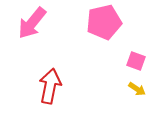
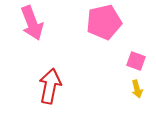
pink arrow: rotated 60 degrees counterclockwise
yellow arrow: rotated 42 degrees clockwise
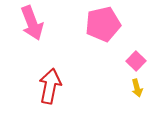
pink pentagon: moved 1 px left, 2 px down
pink square: rotated 24 degrees clockwise
yellow arrow: moved 1 px up
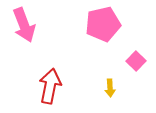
pink arrow: moved 8 px left, 2 px down
yellow arrow: moved 27 px left; rotated 12 degrees clockwise
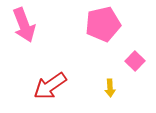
pink square: moved 1 px left
red arrow: rotated 136 degrees counterclockwise
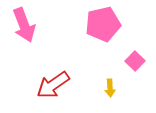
red arrow: moved 3 px right, 1 px up
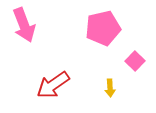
pink pentagon: moved 4 px down
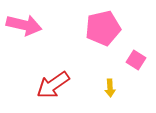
pink arrow: rotated 56 degrees counterclockwise
pink square: moved 1 px right, 1 px up; rotated 12 degrees counterclockwise
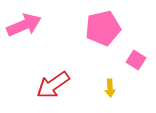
pink arrow: rotated 36 degrees counterclockwise
